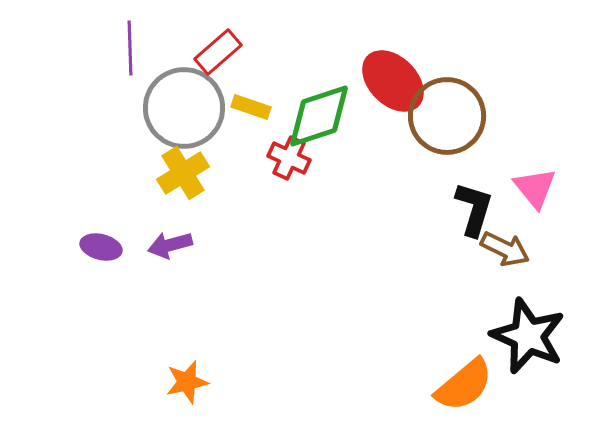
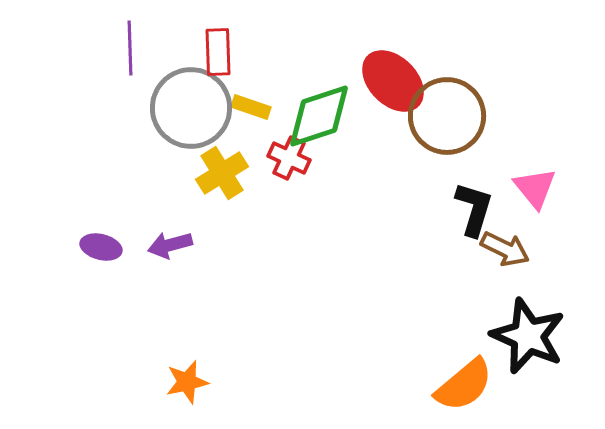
red rectangle: rotated 51 degrees counterclockwise
gray circle: moved 7 px right
yellow cross: moved 39 px right
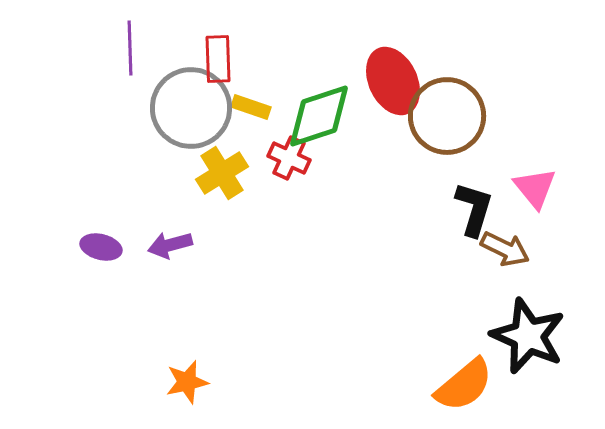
red rectangle: moved 7 px down
red ellipse: rotated 20 degrees clockwise
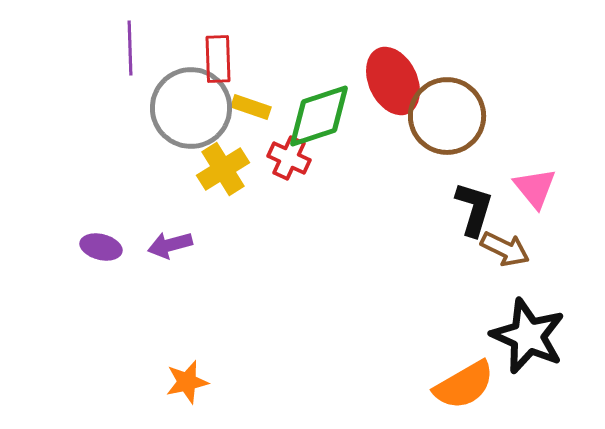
yellow cross: moved 1 px right, 4 px up
orange semicircle: rotated 10 degrees clockwise
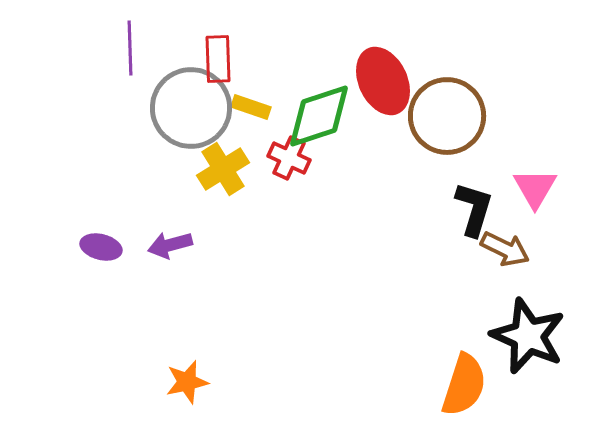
red ellipse: moved 10 px left
pink triangle: rotated 9 degrees clockwise
orange semicircle: rotated 42 degrees counterclockwise
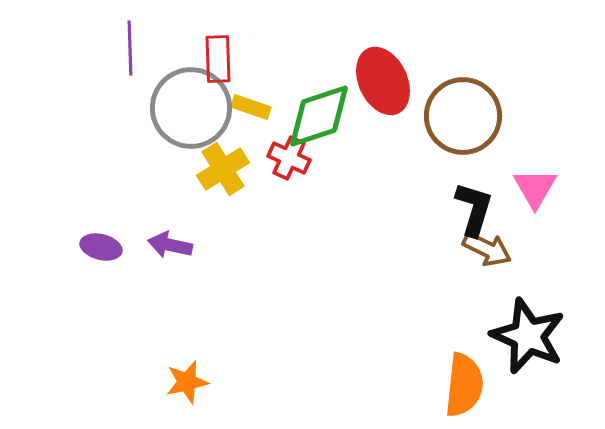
brown circle: moved 16 px right
purple arrow: rotated 27 degrees clockwise
brown arrow: moved 18 px left
orange semicircle: rotated 12 degrees counterclockwise
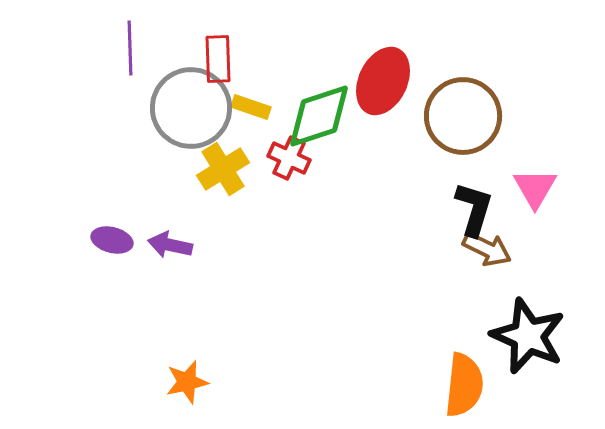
red ellipse: rotated 50 degrees clockwise
purple ellipse: moved 11 px right, 7 px up
